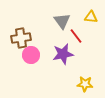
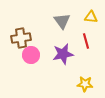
red line: moved 10 px right, 5 px down; rotated 21 degrees clockwise
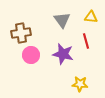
gray triangle: moved 1 px up
brown cross: moved 5 px up
purple star: rotated 25 degrees clockwise
yellow star: moved 5 px left
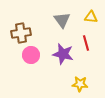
red line: moved 2 px down
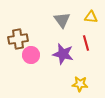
brown cross: moved 3 px left, 6 px down
